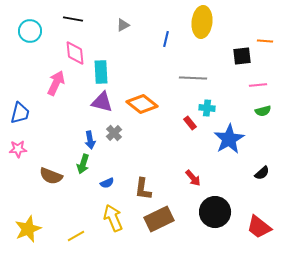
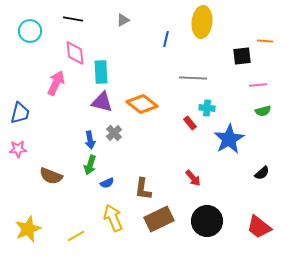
gray triangle: moved 5 px up
green arrow: moved 7 px right, 1 px down
black circle: moved 8 px left, 9 px down
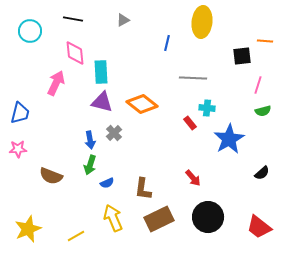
blue line: moved 1 px right, 4 px down
pink line: rotated 66 degrees counterclockwise
black circle: moved 1 px right, 4 px up
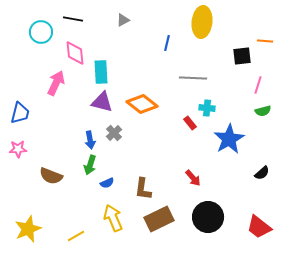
cyan circle: moved 11 px right, 1 px down
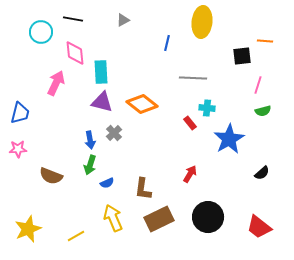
red arrow: moved 3 px left, 4 px up; rotated 108 degrees counterclockwise
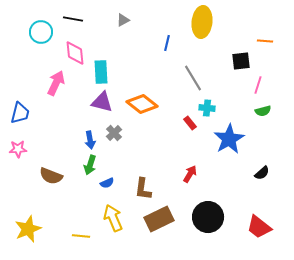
black square: moved 1 px left, 5 px down
gray line: rotated 56 degrees clockwise
yellow line: moved 5 px right; rotated 36 degrees clockwise
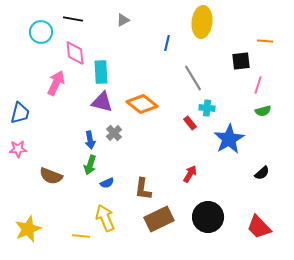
yellow arrow: moved 8 px left
red trapezoid: rotated 8 degrees clockwise
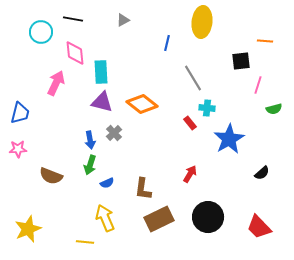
green semicircle: moved 11 px right, 2 px up
yellow line: moved 4 px right, 6 px down
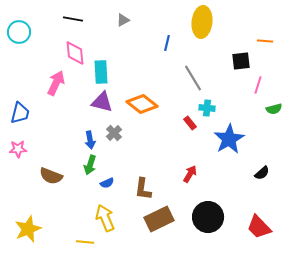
cyan circle: moved 22 px left
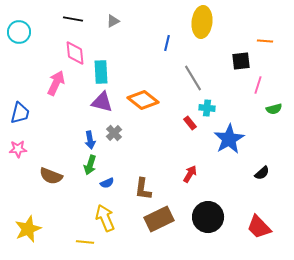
gray triangle: moved 10 px left, 1 px down
orange diamond: moved 1 px right, 4 px up
